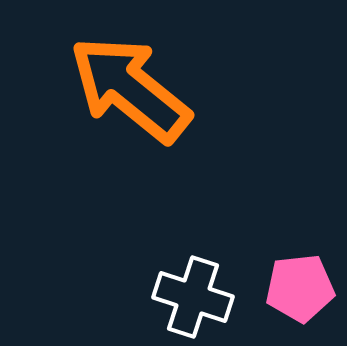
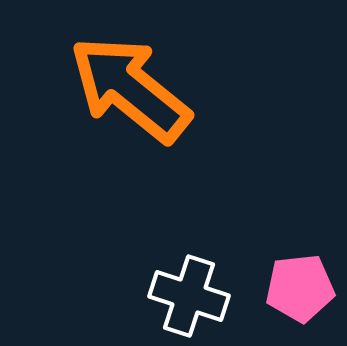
white cross: moved 4 px left, 1 px up
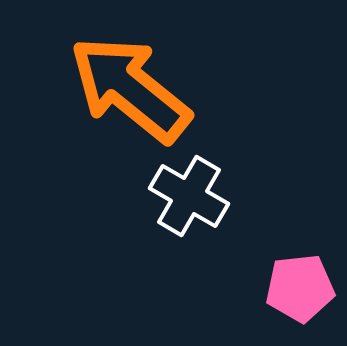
white cross: moved 100 px up; rotated 12 degrees clockwise
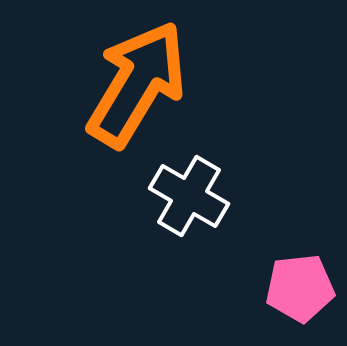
orange arrow: moved 7 px right, 5 px up; rotated 82 degrees clockwise
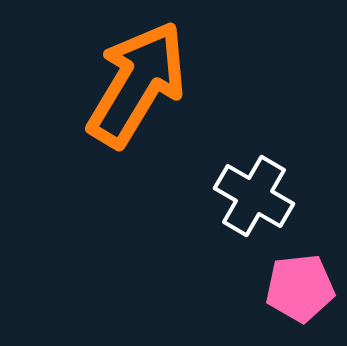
white cross: moved 65 px right
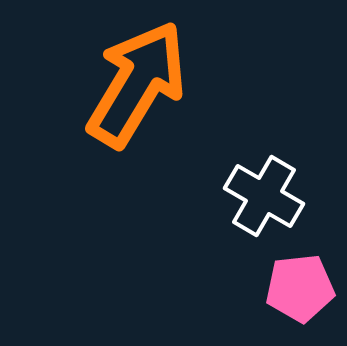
white cross: moved 10 px right
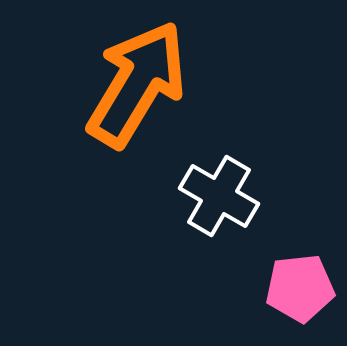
white cross: moved 45 px left
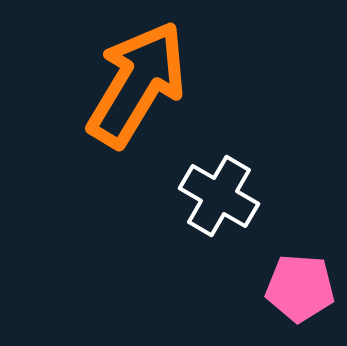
pink pentagon: rotated 10 degrees clockwise
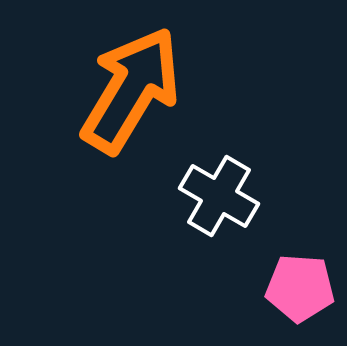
orange arrow: moved 6 px left, 6 px down
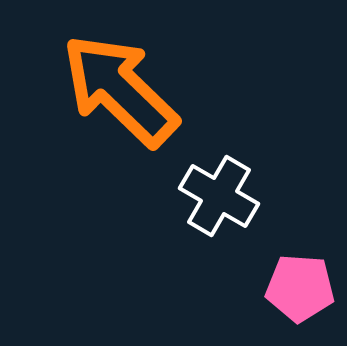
orange arrow: moved 11 px left; rotated 77 degrees counterclockwise
